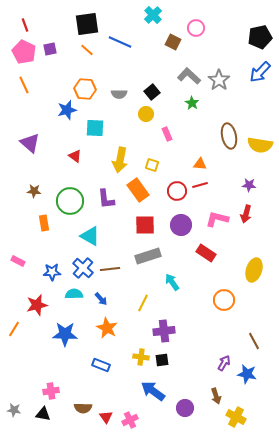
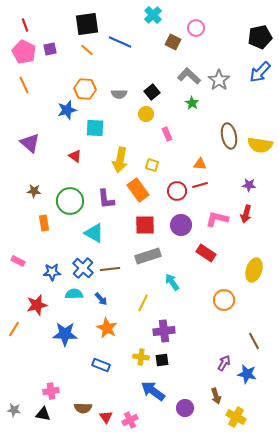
cyan triangle at (90, 236): moved 4 px right, 3 px up
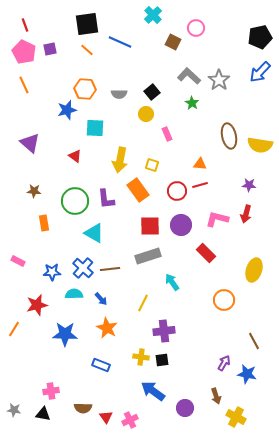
green circle at (70, 201): moved 5 px right
red square at (145, 225): moved 5 px right, 1 px down
red rectangle at (206, 253): rotated 12 degrees clockwise
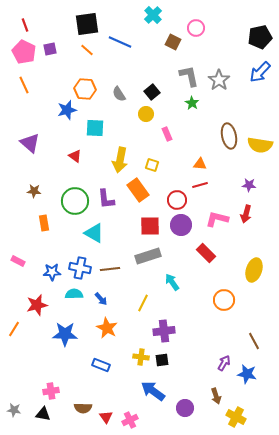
gray L-shape at (189, 76): rotated 35 degrees clockwise
gray semicircle at (119, 94): rotated 56 degrees clockwise
red circle at (177, 191): moved 9 px down
blue cross at (83, 268): moved 3 px left; rotated 30 degrees counterclockwise
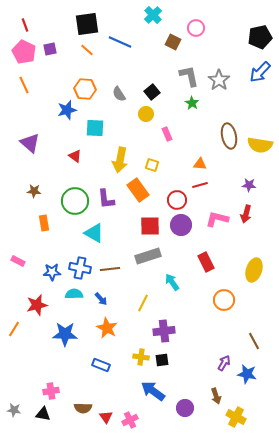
red rectangle at (206, 253): moved 9 px down; rotated 18 degrees clockwise
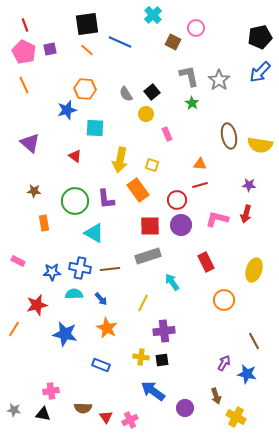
gray semicircle at (119, 94): moved 7 px right
blue star at (65, 334): rotated 10 degrees clockwise
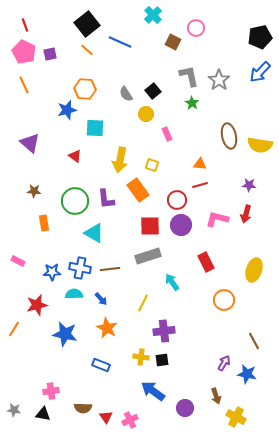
black square at (87, 24): rotated 30 degrees counterclockwise
purple square at (50, 49): moved 5 px down
black square at (152, 92): moved 1 px right, 1 px up
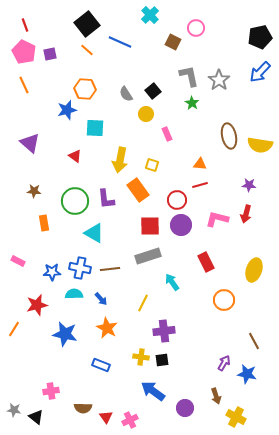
cyan cross at (153, 15): moved 3 px left
black triangle at (43, 414): moved 7 px left, 3 px down; rotated 28 degrees clockwise
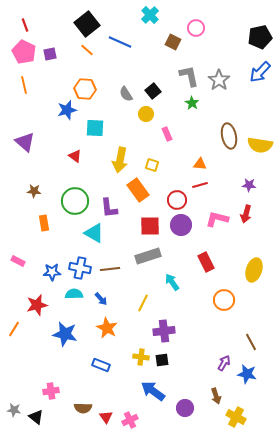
orange line at (24, 85): rotated 12 degrees clockwise
purple triangle at (30, 143): moved 5 px left, 1 px up
purple L-shape at (106, 199): moved 3 px right, 9 px down
brown line at (254, 341): moved 3 px left, 1 px down
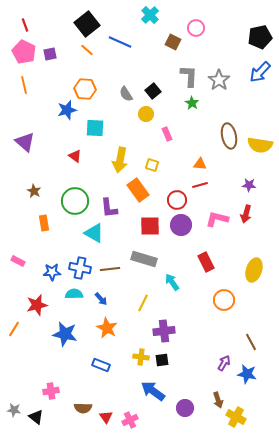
gray L-shape at (189, 76): rotated 15 degrees clockwise
brown star at (34, 191): rotated 24 degrees clockwise
gray rectangle at (148, 256): moved 4 px left, 3 px down; rotated 35 degrees clockwise
brown arrow at (216, 396): moved 2 px right, 4 px down
